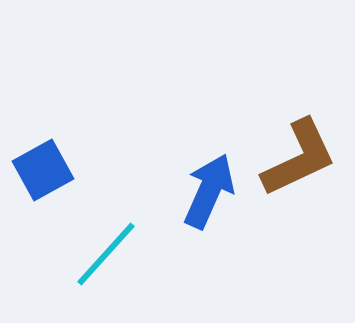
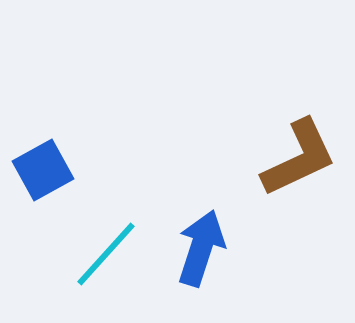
blue arrow: moved 8 px left, 57 px down; rotated 6 degrees counterclockwise
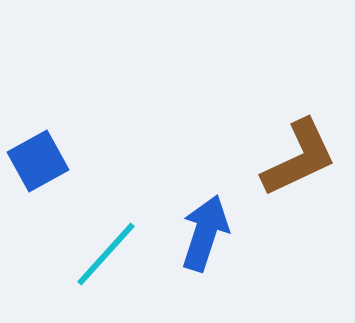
blue square: moved 5 px left, 9 px up
blue arrow: moved 4 px right, 15 px up
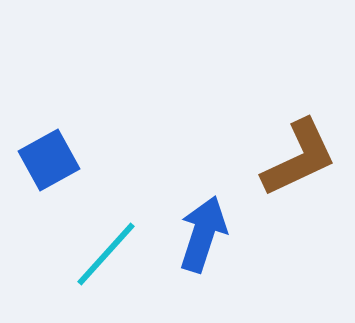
blue square: moved 11 px right, 1 px up
blue arrow: moved 2 px left, 1 px down
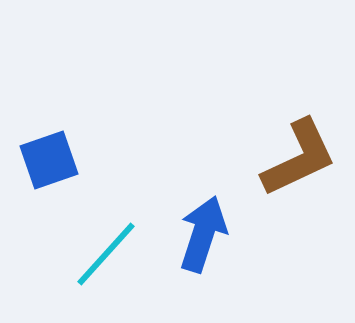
blue square: rotated 10 degrees clockwise
